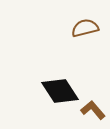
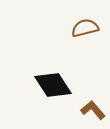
black diamond: moved 7 px left, 6 px up
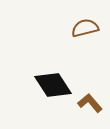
brown L-shape: moved 3 px left, 7 px up
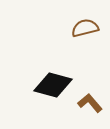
black diamond: rotated 42 degrees counterclockwise
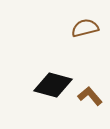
brown L-shape: moved 7 px up
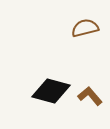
black diamond: moved 2 px left, 6 px down
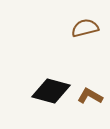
brown L-shape: rotated 20 degrees counterclockwise
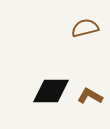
black diamond: rotated 15 degrees counterclockwise
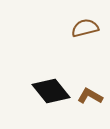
black diamond: rotated 51 degrees clockwise
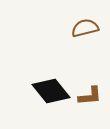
brown L-shape: rotated 145 degrees clockwise
